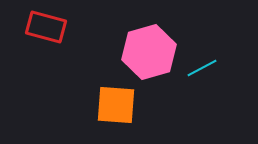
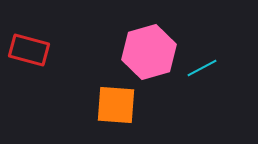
red rectangle: moved 17 px left, 23 px down
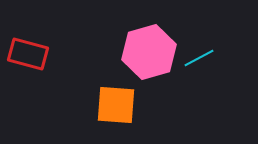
red rectangle: moved 1 px left, 4 px down
cyan line: moved 3 px left, 10 px up
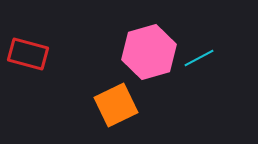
orange square: rotated 30 degrees counterclockwise
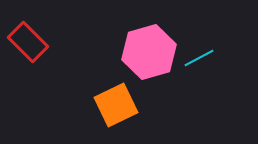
red rectangle: moved 12 px up; rotated 30 degrees clockwise
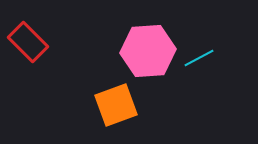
pink hexagon: moved 1 px left, 1 px up; rotated 12 degrees clockwise
orange square: rotated 6 degrees clockwise
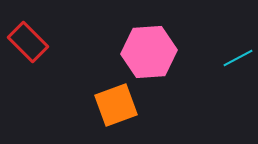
pink hexagon: moved 1 px right, 1 px down
cyan line: moved 39 px right
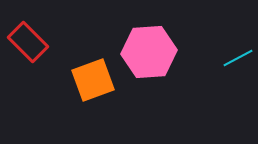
orange square: moved 23 px left, 25 px up
